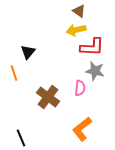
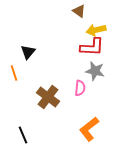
yellow arrow: moved 20 px right
orange L-shape: moved 7 px right
black line: moved 2 px right, 3 px up
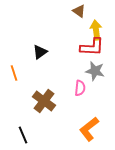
yellow arrow: rotated 96 degrees clockwise
black triangle: moved 12 px right; rotated 14 degrees clockwise
brown cross: moved 4 px left, 4 px down
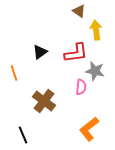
red L-shape: moved 16 px left, 6 px down; rotated 10 degrees counterclockwise
pink semicircle: moved 1 px right, 1 px up
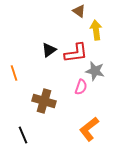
black triangle: moved 9 px right, 2 px up
pink semicircle: rotated 14 degrees clockwise
brown cross: rotated 20 degrees counterclockwise
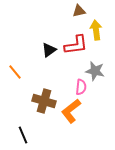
brown triangle: rotated 48 degrees counterclockwise
red L-shape: moved 8 px up
orange line: moved 1 px right, 1 px up; rotated 21 degrees counterclockwise
pink semicircle: rotated 14 degrees counterclockwise
orange L-shape: moved 18 px left, 18 px up
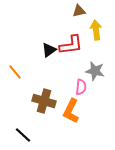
red L-shape: moved 5 px left
orange L-shape: rotated 25 degrees counterclockwise
black line: rotated 24 degrees counterclockwise
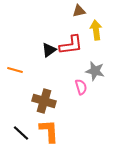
orange line: moved 2 px up; rotated 35 degrees counterclockwise
pink semicircle: rotated 21 degrees counterclockwise
orange L-shape: moved 22 px left, 20 px down; rotated 150 degrees clockwise
black line: moved 2 px left, 2 px up
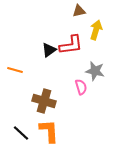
yellow arrow: rotated 24 degrees clockwise
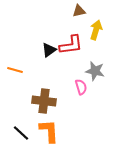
brown cross: rotated 10 degrees counterclockwise
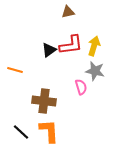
brown triangle: moved 11 px left, 1 px down
yellow arrow: moved 2 px left, 16 px down
black line: moved 1 px up
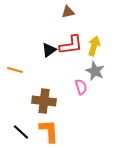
gray star: rotated 12 degrees clockwise
